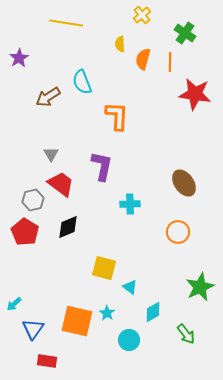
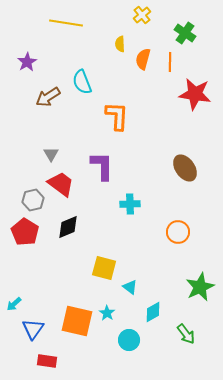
purple star: moved 8 px right, 4 px down
purple L-shape: rotated 12 degrees counterclockwise
brown ellipse: moved 1 px right, 15 px up
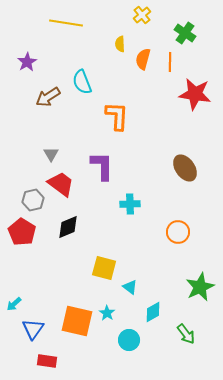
red pentagon: moved 3 px left
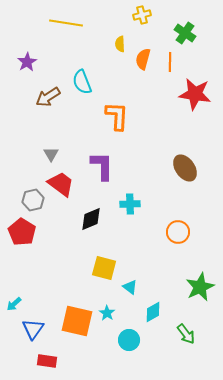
yellow cross: rotated 24 degrees clockwise
black diamond: moved 23 px right, 8 px up
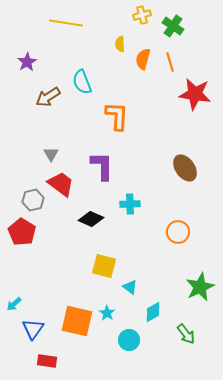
green cross: moved 12 px left, 7 px up
orange line: rotated 18 degrees counterclockwise
black diamond: rotated 45 degrees clockwise
yellow square: moved 2 px up
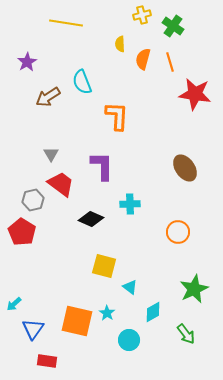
green star: moved 6 px left, 2 px down
